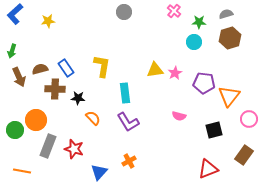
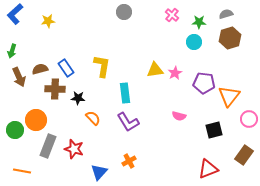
pink cross: moved 2 px left, 4 px down
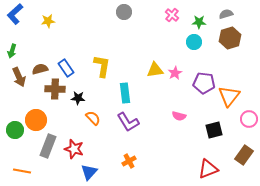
blue triangle: moved 10 px left
